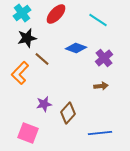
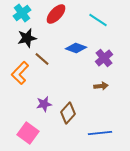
pink square: rotated 15 degrees clockwise
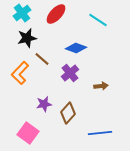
purple cross: moved 34 px left, 15 px down
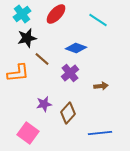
cyan cross: moved 1 px down
orange L-shape: moved 2 px left; rotated 140 degrees counterclockwise
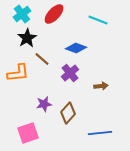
red ellipse: moved 2 px left
cyan line: rotated 12 degrees counterclockwise
black star: rotated 18 degrees counterclockwise
pink square: rotated 35 degrees clockwise
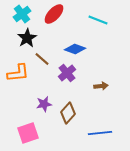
blue diamond: moved 1 px left, 1 px down
purple cross: moved 3 px left
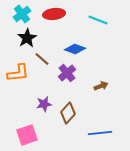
red ellipse: rotated 40 degrees clockwise
brown arrow: rotated 16 degrees counterclockwise
pink square: moved 1 px left, 2 px down
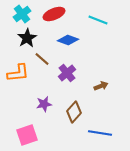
red ellipse: rotated 15 degrees counterclockwise
blue diamond: moved 7 px left, 9 px up
brown diamond: moved 6 px right, 1 px up
blue line: rotated 15 degrees clockwise
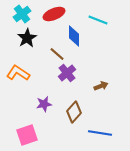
blue diamond: moved 6 px right, 4 px up; rotated 70 degrees clockwise
brown line: moved 15 px right, 5 px up
orange L-shape: rotated 140 degrees counterclockwise
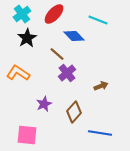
red ellipse: rotated 25 degrees counterclockwise
blue diamond: rotated 45 degrees counterclockwise
purple star: rotated 14 degrees counterclockwise
pink square: rotated 25 degrees clockwise
